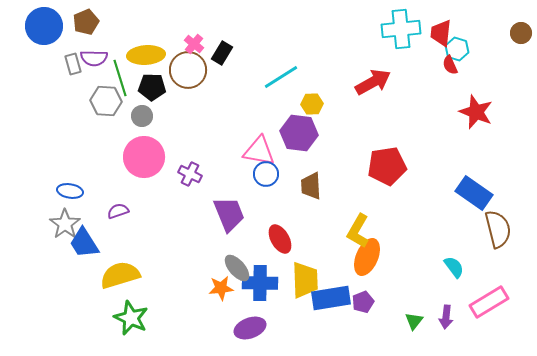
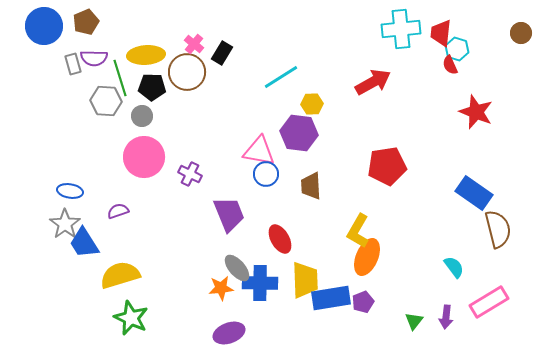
brown circle at (188, 70): moved 1 px left, 2 px down
purple ellipse at (250, 328): moved 21 px left, 5 px down
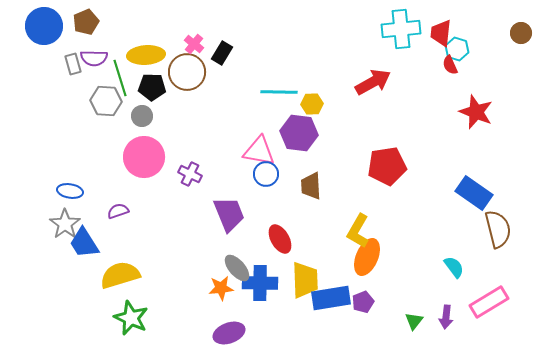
cyan line at (281, 77): moved 2 px left, 15 px down; rotated 33 degrees clockwise
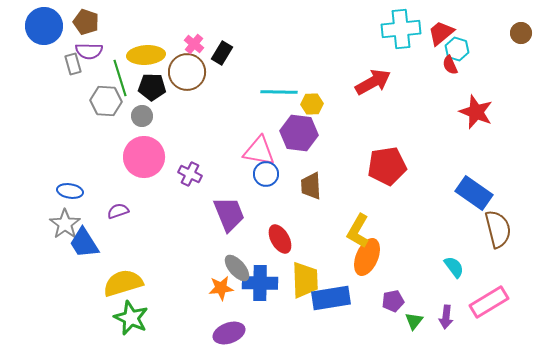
brown pentagon at (86, 22): rotated 30 degrees counterclockwise
red trapezoid at (441, 33): rotated 44 degrees clockwise
purple semicircle at (94, 58): moved 5 px left, 7 px up
yellow semicircle at (120, 275): moved 3 px right, 8 px down
purple pentagon at (363, 302): moved 30 px right, 1 px up; rotated 10 degrees clockwise
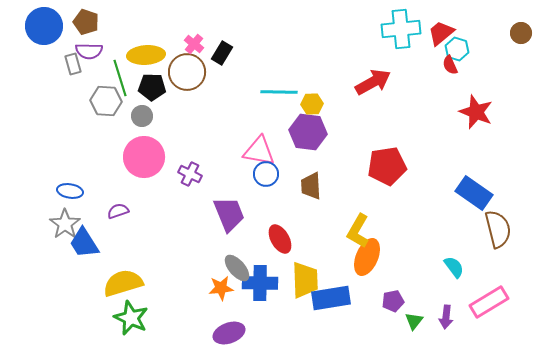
purple hexagon at (299, 133): moved 9 px right, 1 px up
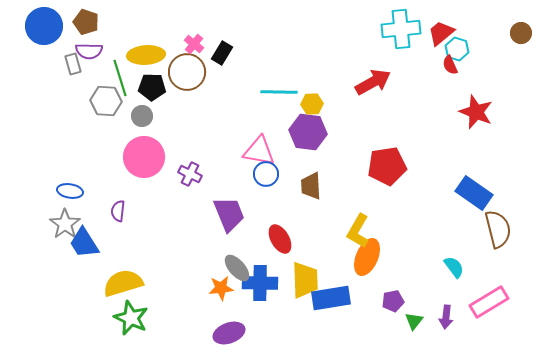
purple semicircle at (118, 211): rotated 65 degrees counterclockwise
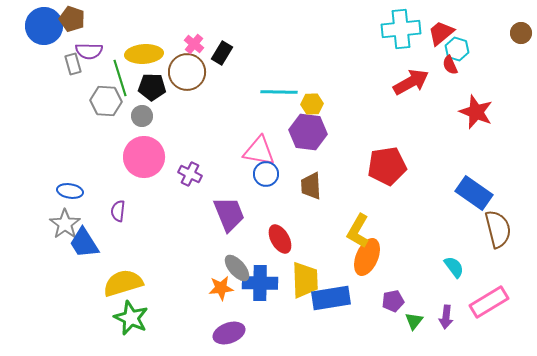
brown pentagon at (86, 22): moved 14 px left, 3 px up
yellow ellipse at (146, 55): moved 2 px left, 1 px up
red arrow at (373, 82): moved 38 px right
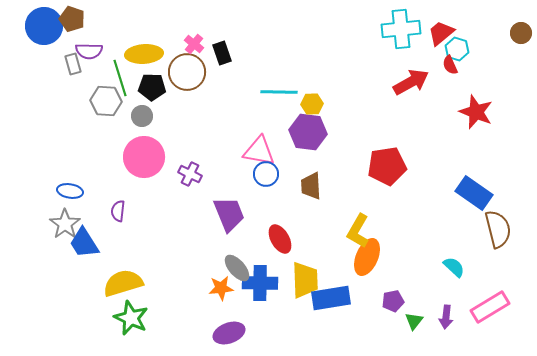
black rectangle at (222, 53): rotated 50 degrees counterclockwise
cyan semicircle at (454, 267): rotated 10 degrees counterclockwise
pink rectangle at (489, 302): moved 1 px right, 5 px down
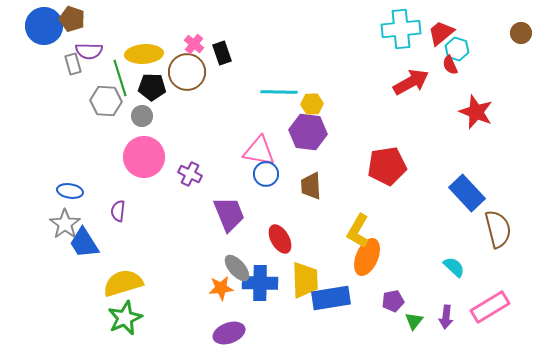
blue rectangle at (474, 193): moved 7 px left; rotated 12 degrees clockwise
green star at (131, 318): moved 6 px left; rotated 24 degrees clockwise
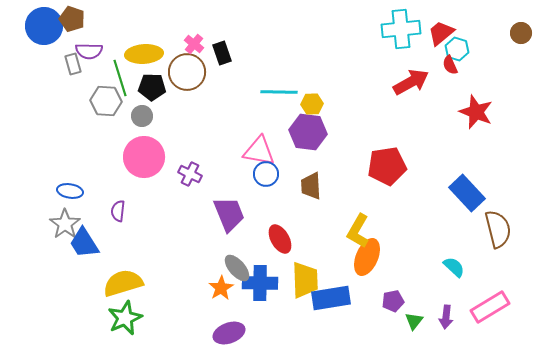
orange star at (221, 288): rotated 25 degrees counterclockwise
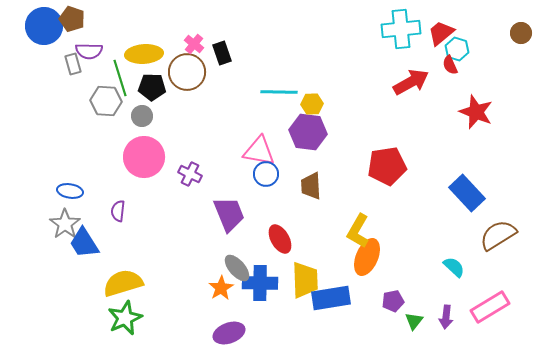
brown semicircle at (498, 229): moved 6 px down; rotated 108 degrees counterclockwise
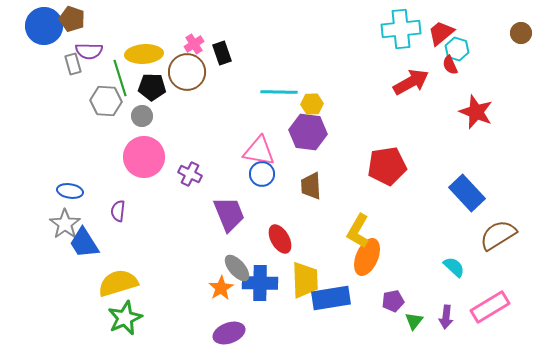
pink cross at (194, 44): rotated 18 degrees clockwise
blue circle at (266, 174): moved 4 px left
yellow semicircle at (123, 283): moved 5 px left
